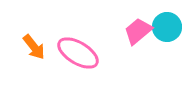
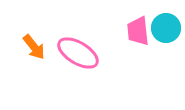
cyan circle: moved 1 px left, 1 px down
pink trapezoid: rotated 56 degrees counterclockwise
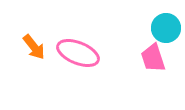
pink trapezoid: moved 15 px right, 27 px down; rotated 12 degrees counterclockwise
pink ellipse: rotated 9 degrees counterclockwise
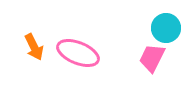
orange arrow: rotated 12 degrees clockwise
pink trapezoid: moved 1 px left; rotated 44 degrees clockwise
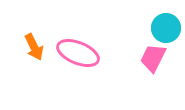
pink trapezoid: moved 1 px right
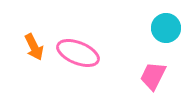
pink trapezoid: moved 18 px down
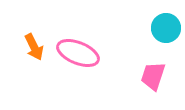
pink trapezoid: rotated 8 degrees counterclockwise
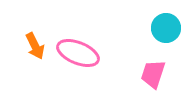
orange arrow: moved 1 px right, 1 px up
pink trapezoid: moved 2 px up
